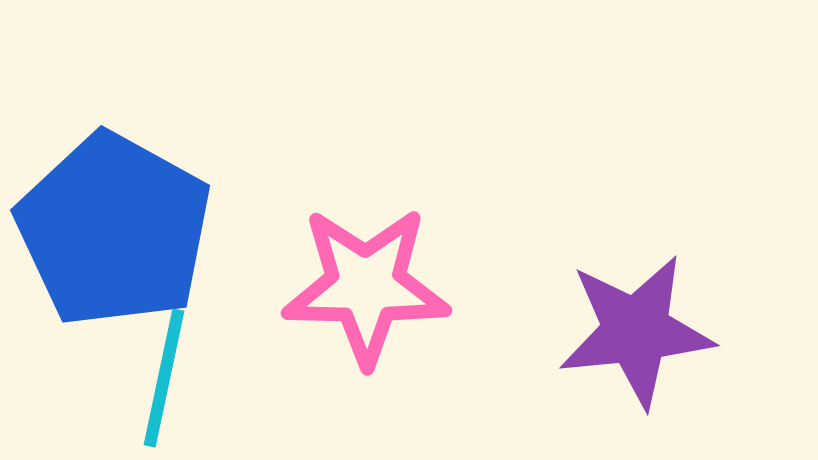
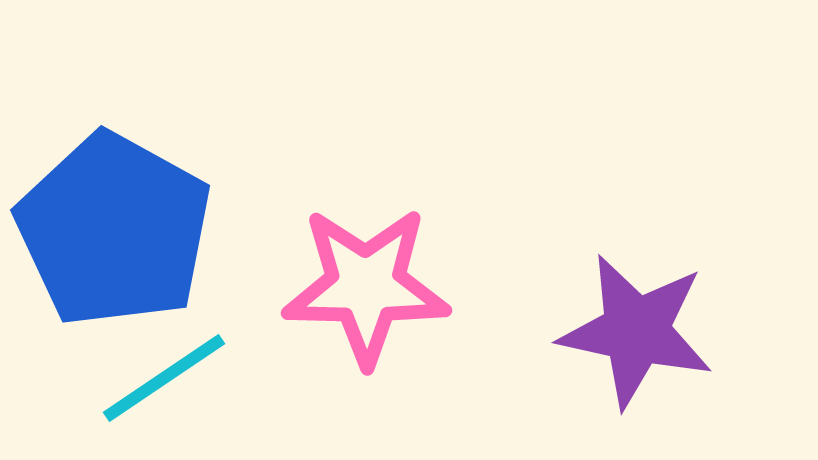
purple star: rotated 18 degrees clockwise
cyan line: rotated 44 degrees clockwise
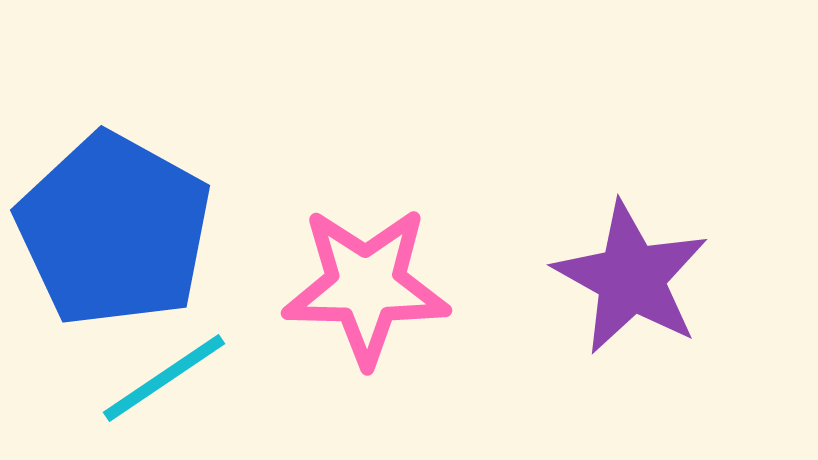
purple star: moved 5 px left, 53 px up; rotated 17 degrees clockwise
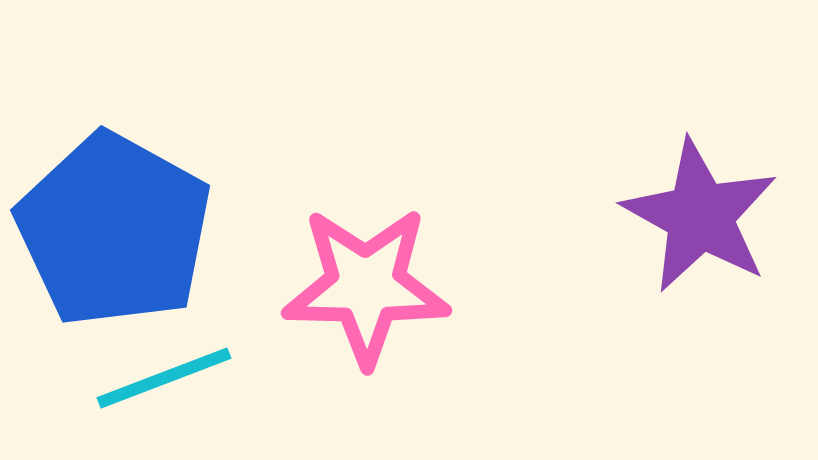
purple star: moved 69 px right, 62 px up
cyan line: rotated 13 degrees clockwise
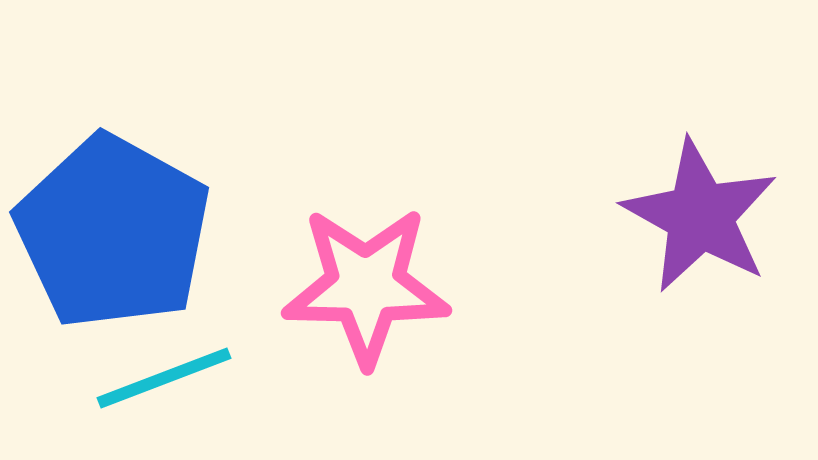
blue pentagon: moved 1 px left, 2 px down
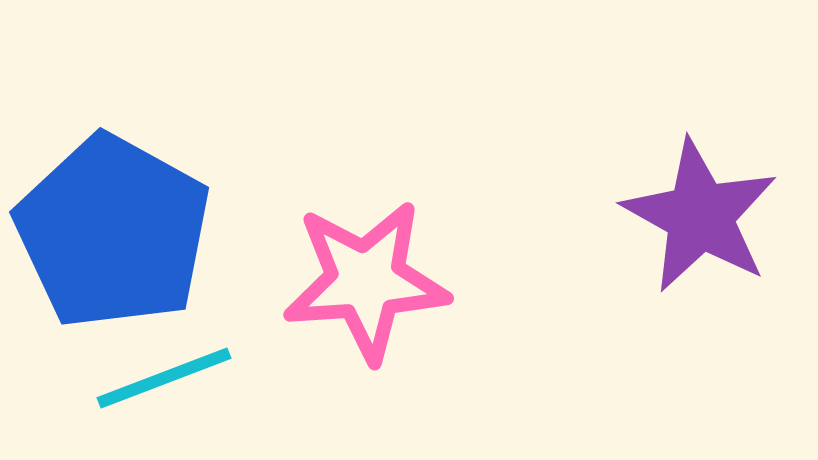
pink star: moved 5 px up; rotated 5 degrees counterclockwise
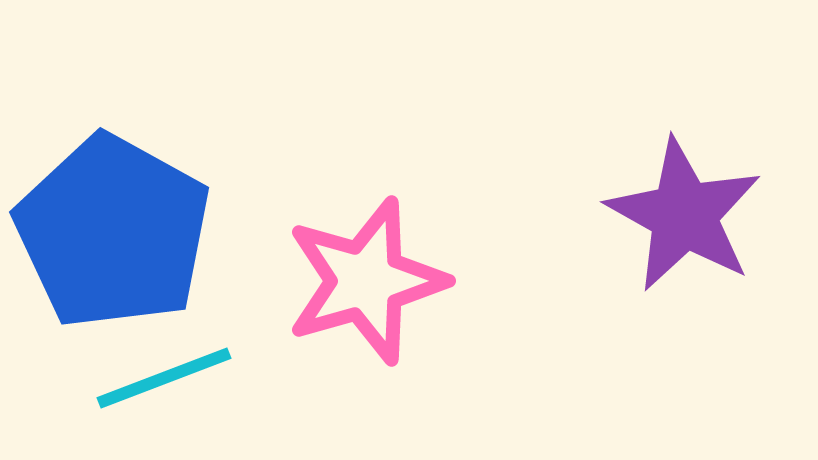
purple star: moved 16 px left, 1 px up
pink star: rotated 12 degrees counterclockwise
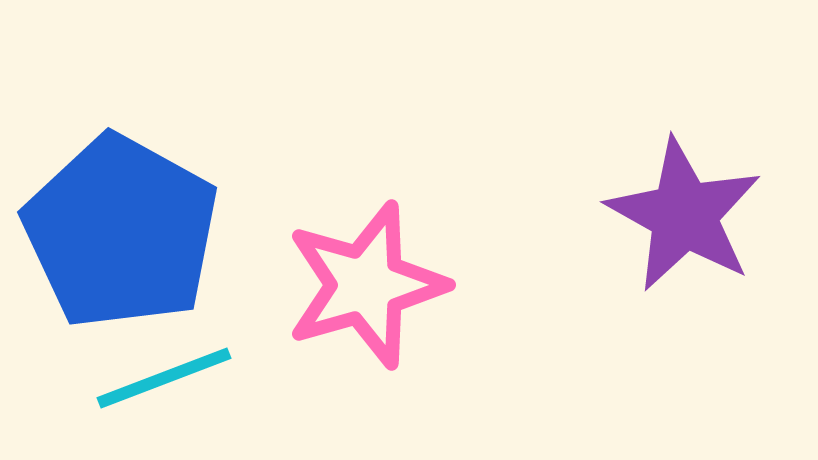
blue pentagon: moved 8 px right
pink star: moved 4 px down
